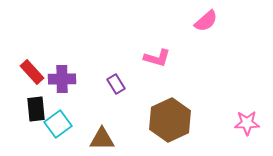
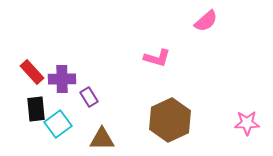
purple rectangle: moved 27 px left, 13 px down
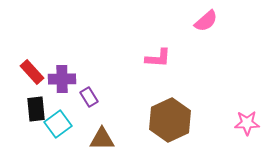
pink L-shape: moved 1 px right; rotated 12 degrees counterclockwise
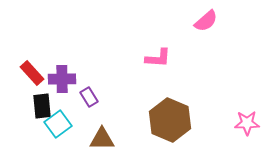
red rectangle: moved 1 px down
black rectangle: moved 6 px right, 3 px up
brown hexagon: rotated 12 degrees counterclockwise
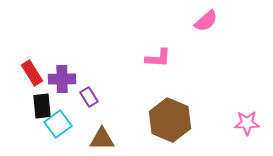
red rectangle: rotated 10 degrees clockwise
